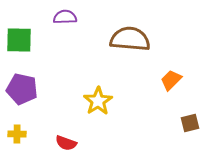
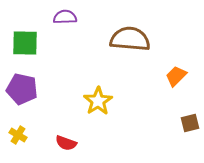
green square: moved 6 px right, 3 px down
orange trapezoid: moved 5 px right, 4 px up
yellow cross: moved 1 px right, 1 px down; rotated 30 degrees clockwise
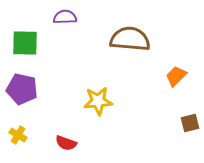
yellow star: rotated 28 degrees clockwise
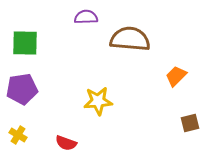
purple semicircle: moved 21 px right
purple pentagon: rotated 20 degrees counterclockwise
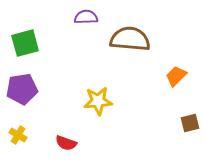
green square: rotated 16 degrees counterclockwise
